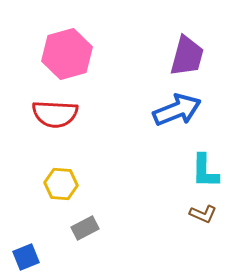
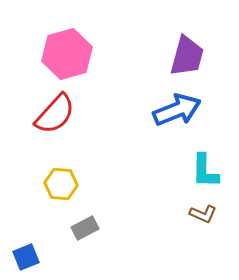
red semicircle: rotated 51 degrees counterclockwise
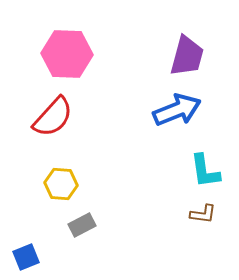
pink hexagon: rotated 18 degrees clockwise
red semicircle: moved 2 px left, 3 px down
cyan L-shape: rotated 9 degrees counterclockwise
brown L-shape: rotated 16 degrees counterclockwise
gray rectangle: moved 3 px left, 3 px up
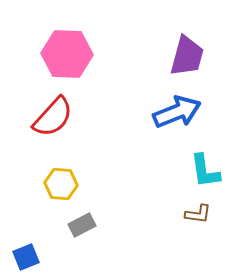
blue arrow: moved 2 px down
brown L-shape: moved 5 px left
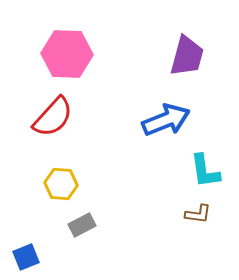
blue arrow: moved 11 px left, 8 px down
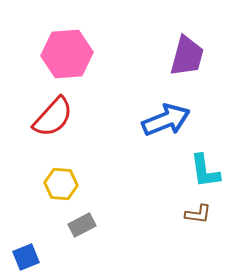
pink hexagon: rotated 6 degrees counterclockwise
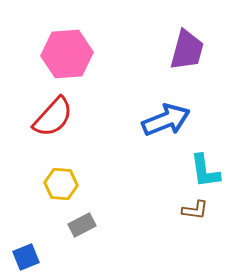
purple trapezoid: moved 6 px up
brown L-shape: moved 3 px left, 4 px up
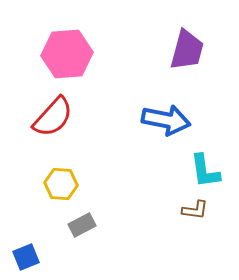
blue arrow: rotated 33 degrees clockwise
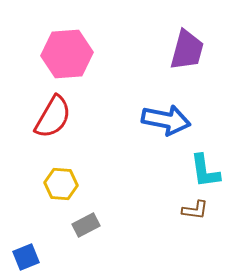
red semicircle: rotated 12 degrees counterclockwise
gray rectangle: moved 4 px right
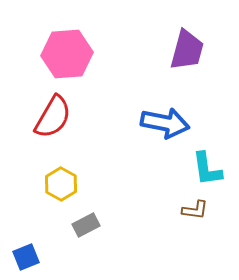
blue arrow: moved 1 px left, 3 px down
cyan L-shape: moved 2 px right, 2 px up
yellow hexagon: rotated 24 degrees clockwise
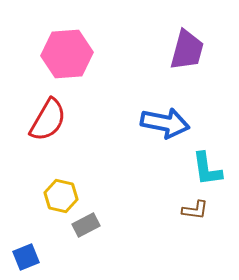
red semicircle: moved 5 px left, 3 px down
yellow hexagon: moved 12 px down; rotated 16 degrees counterclockwise
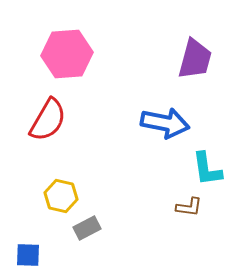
purple trapezoid: moved 8 px right, 9 px down
brown L-shape: moved 6 px left, 3 px up
gray rectangle: moved 1 px right, 3 px down
blue square: moved 2 px right, 2 px up; rotated 24 degrees clockwise
